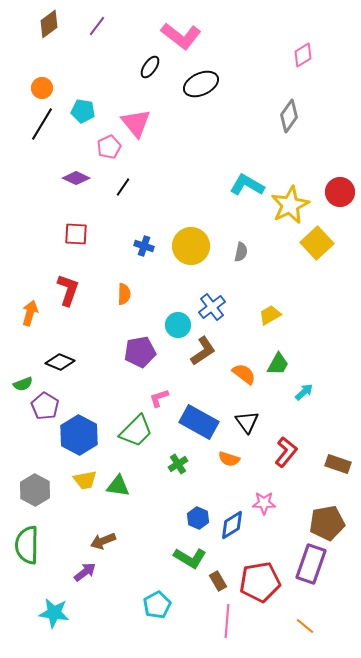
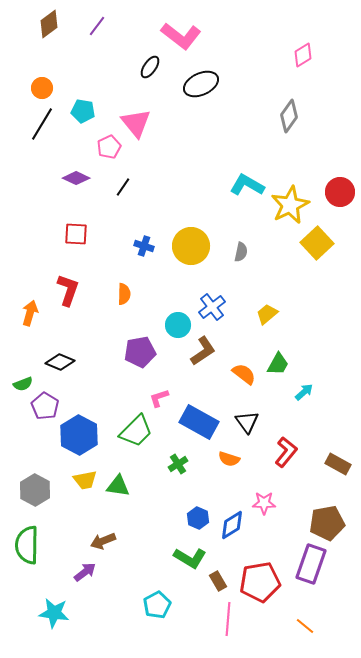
yellow trapezoid at (270, 315): moved 3 px left, 1 px up; rotated 10 degrees counterclockwise
brown rectangle at (338, 464): rotated 10 degrees clockwise
pink line at (227, 621): moved 1 px right, 2 px up
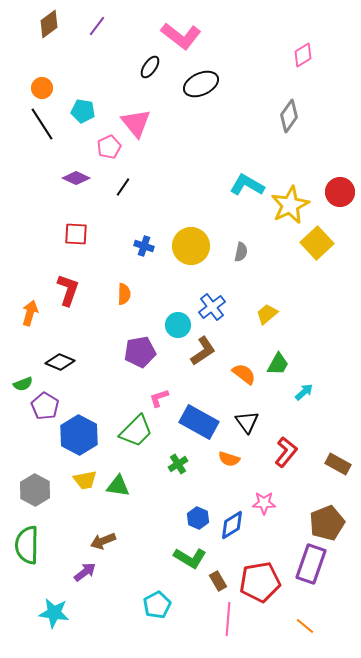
black line at (42, 124): rotated 64 degrees counterclockwise
brown pentagon at (327, 523): rotated 12 degrees counterclockwise
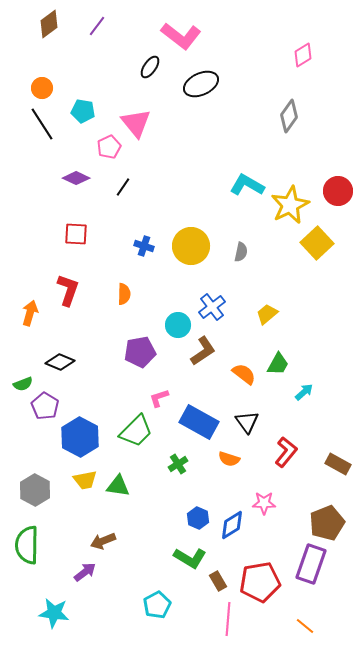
red circle at (340, 192): moved 2 px left, 1 px up
blue hexagon at (79, 435): moved 1 px right, 2 px down
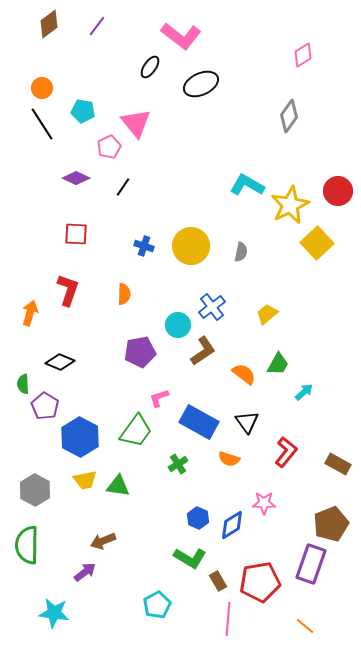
green semicircle at (23, 384): rotated 108 degrees clockwise
green trapezoid at (136, 431): rotated 9 degrees counterclockwise
brown pentagon at (327, 523): moved 4 px right, 1 px down
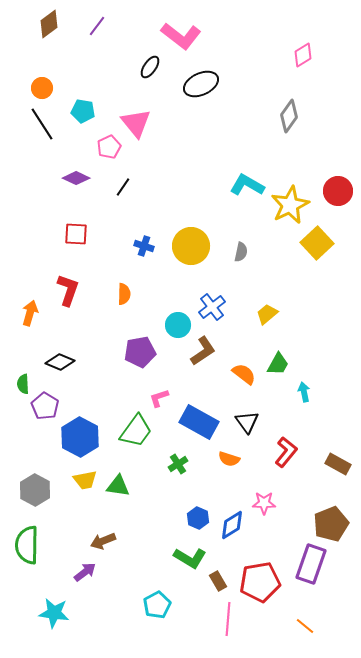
cyan arrow at (304, 392): rotated 60 degrees counterclockwise
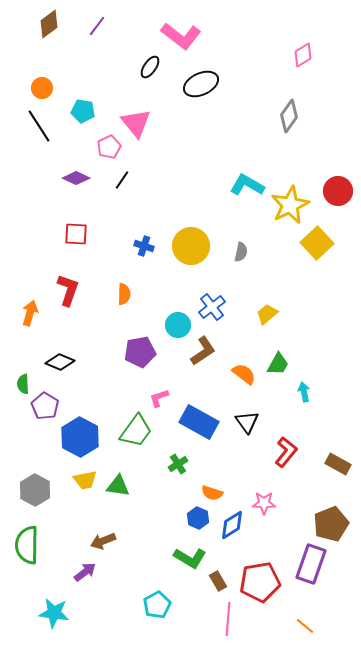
black line at (42, 124): moved 3 px left, 2 px down
black line at (123, 187): moved 1 px left, 7 px up
orange semicircle at (229, 459): moved 17 px left, 34 px down
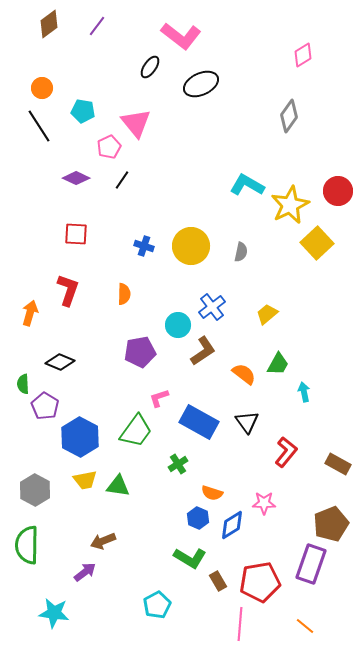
pink line at (228, 619): moved 12 px right, 5 px down
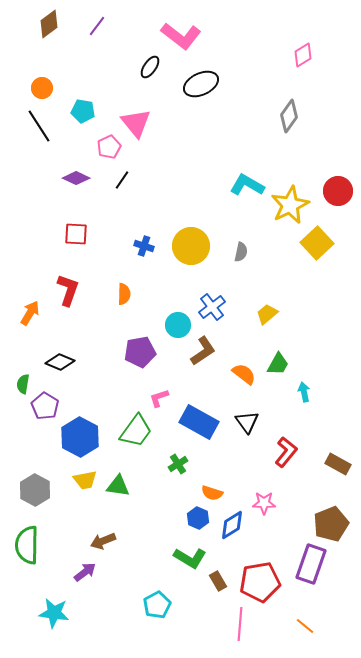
orange arrow at (30, 313): rotated 15 degrees clockwise
green semicircle at (23, 384): rotated 12 degrees clockwise
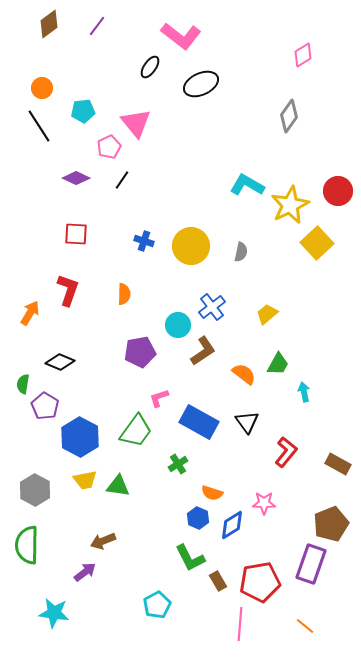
cyan pentagon at (83, 111): rotated 15 degrees counterclockwise
blue cross at (144, 246): moved 5 px up
green L-shape at (190, 558): rotated 32 degrees clockwise
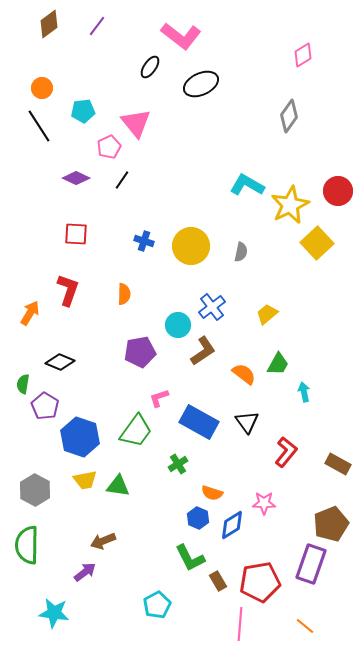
blue hexagon at (80, 437): rotated 9 degrees counterclockwise
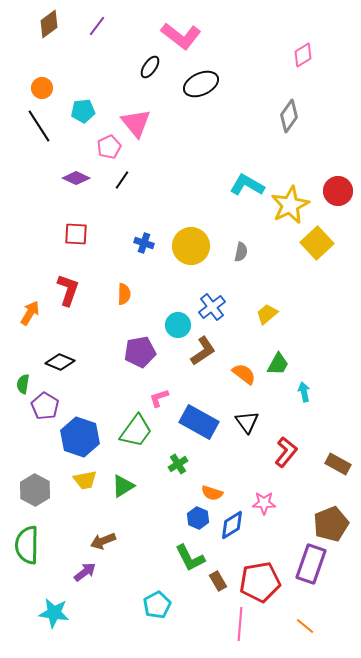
blue cross at (144, 241): moved 2 px down
green triangle at (118, 486): moved 5 px right; rotated 40 degrees counterclockwise
